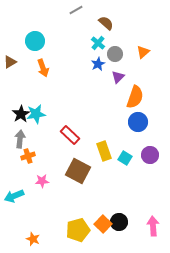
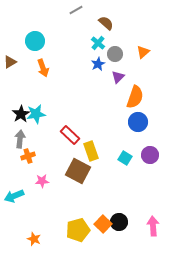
yellow rectangle: moved 13 px left
orange star: moved 1 px right
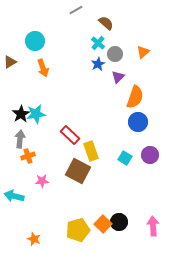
cyan arrow: rotated 36 degrees clockwise
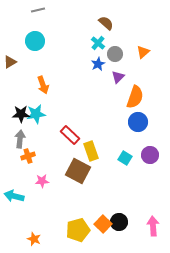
gray line: moved 38 px left; rotated 16 degrees clockwise
orange arrow: moved 17 px down
black star: rotated 30 degrees clockwise
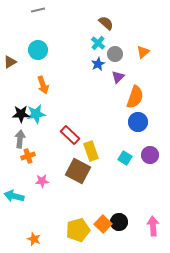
cyan circle: moved 3 px right, 9 px down
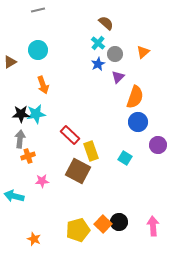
purple circle: moved 8 px right, 10 px up
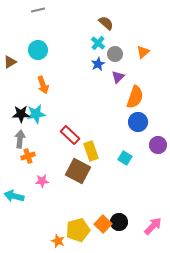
pink arrow: rotated 48 degrees clockwise
orange star: moved 24 px right, 2 px down
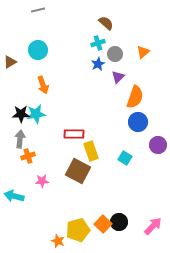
cyan cross: rotated 32 degrees clockwise
red rectangle: moved 4 px right, 1 px up; rotated 42 degrees counterclockwise
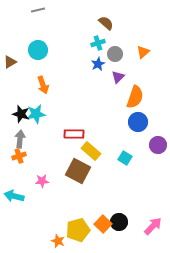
black star: rotated 18 degrees clockwise
yellow rectangle: rotated 30 degrees counterclockwise
orange cross: moved 9 px left
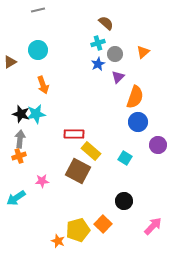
cyan arrow: moved 2 px right, 2 px down; rotated 48 degrees counterclockwise
black circle: moved 5 px right, 21 px up
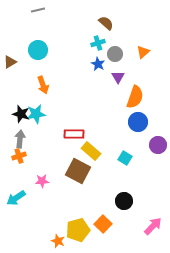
blue star: rotated 16 degrees counterclockwise
purple triangle: rotated 16 degrees counterclockwise
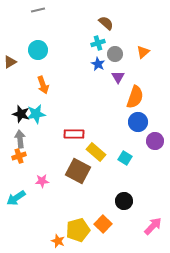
gray arrow: rotated 12 degrees counterclockwise
purple circle: moved 3 px left, 4 px up
yellow rectangle: moved 5 px right, 1 px down
